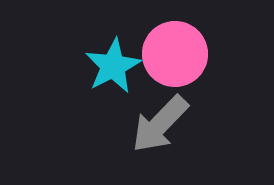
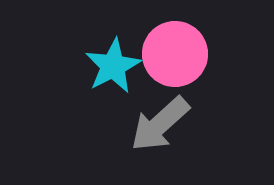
gray arrow: rotated 4 degrees clockwise
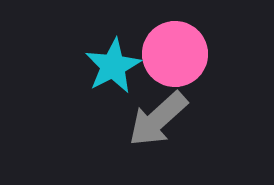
gray arrow: moved 2 px left, 5 px up
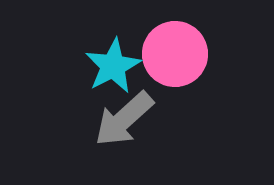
gray arrow: moved 34 px left
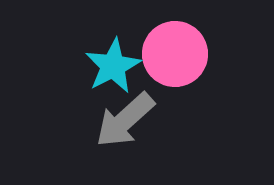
gray arrow: moved 1 px right, 1 px down
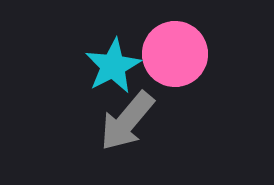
gray arrow: moved 2 px right, 1 px down; rotated 8 degrees counterclockwise
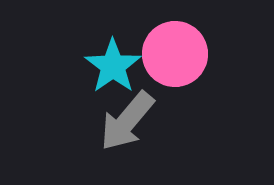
cyan star: rotated 8 degrees counterclockwise
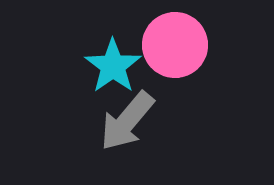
pink circle: moved 9 px up
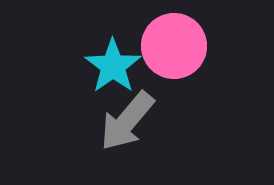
pink circle: moved 1 px left, 1 px down
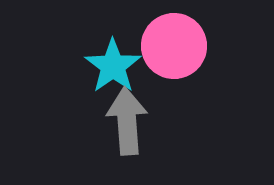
gray arrow: rotated 136 degrees clockwise
